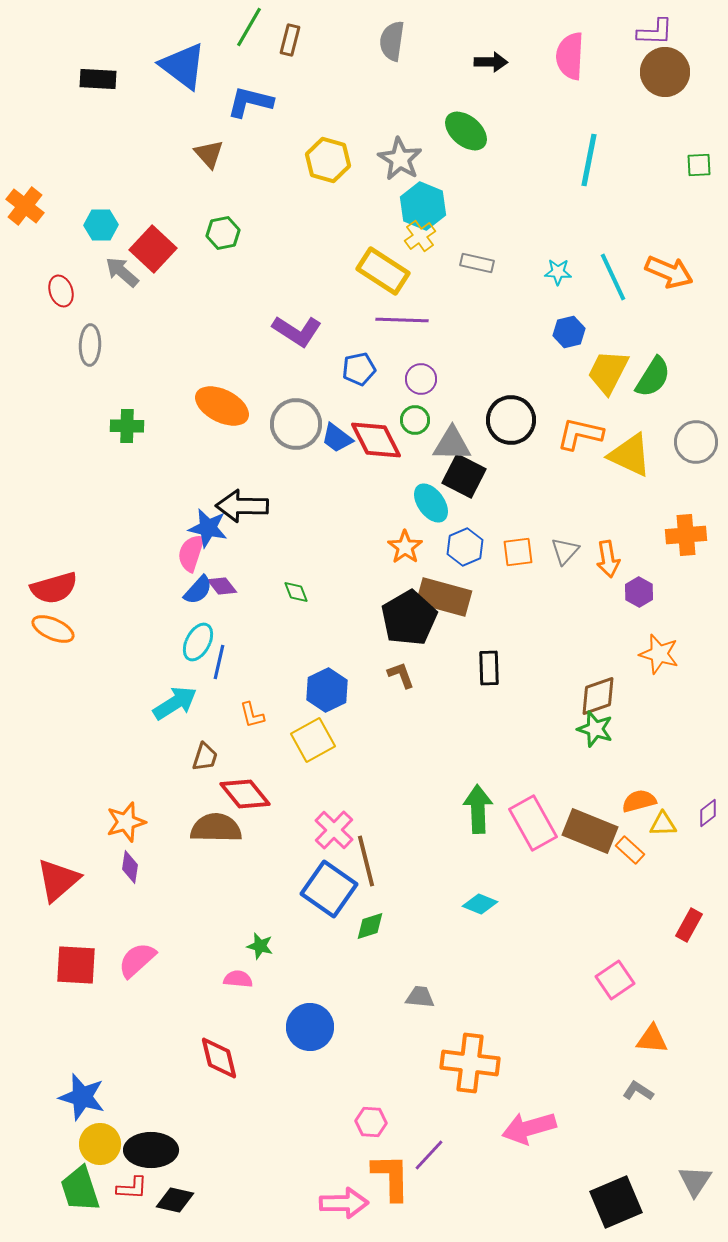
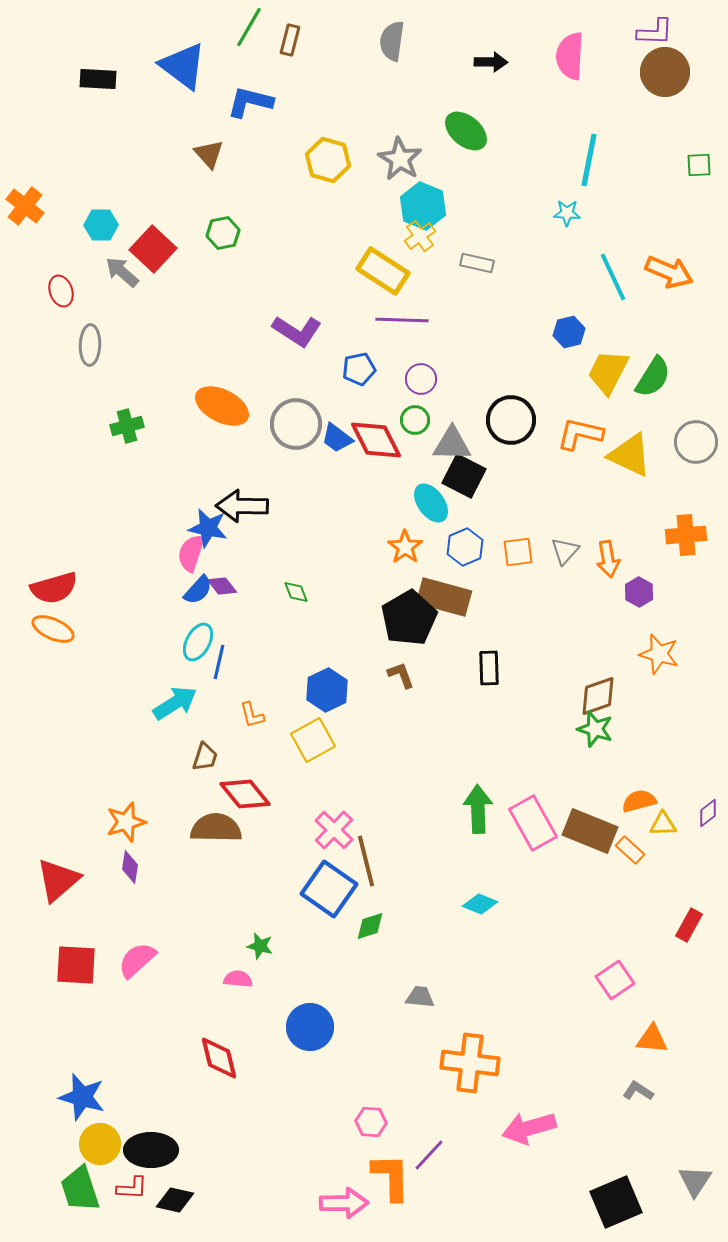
cyan star at (558, 272): moved 9 px right, 59 px up
green cross at (127, 426): rotated 16 degrees counterclockwise
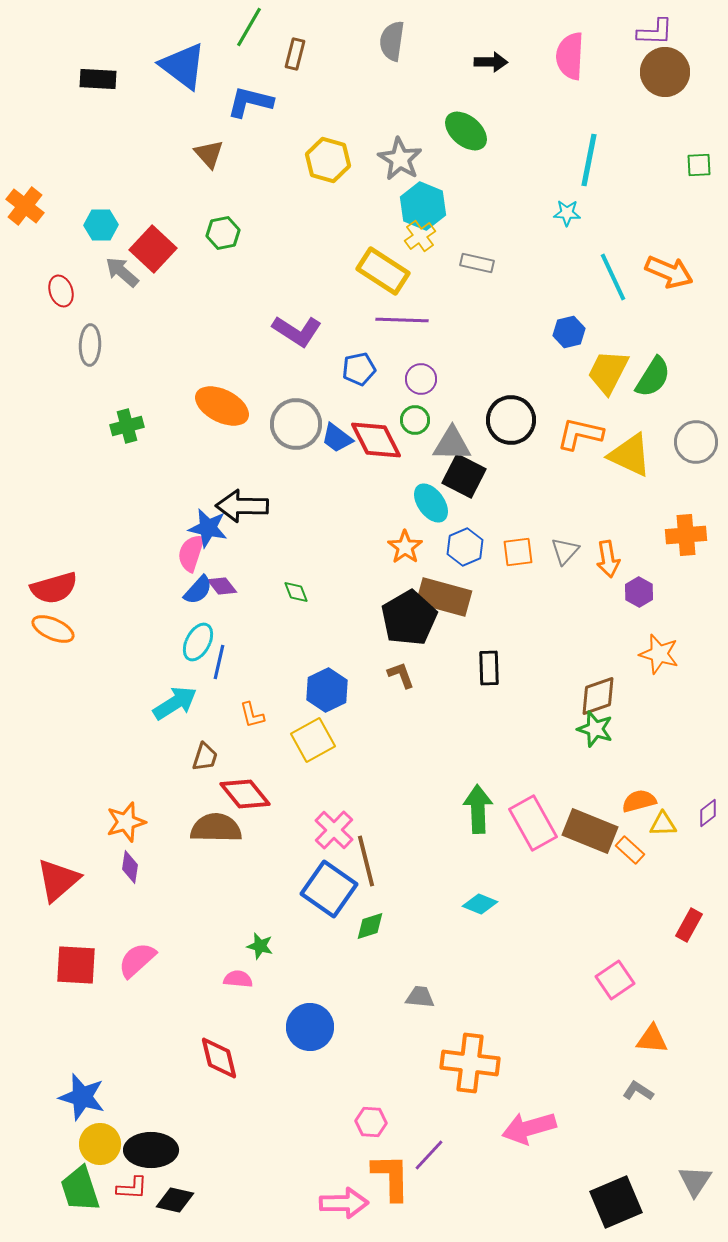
brown rectangle at (290, 40): moved 5 px right, 14 px down
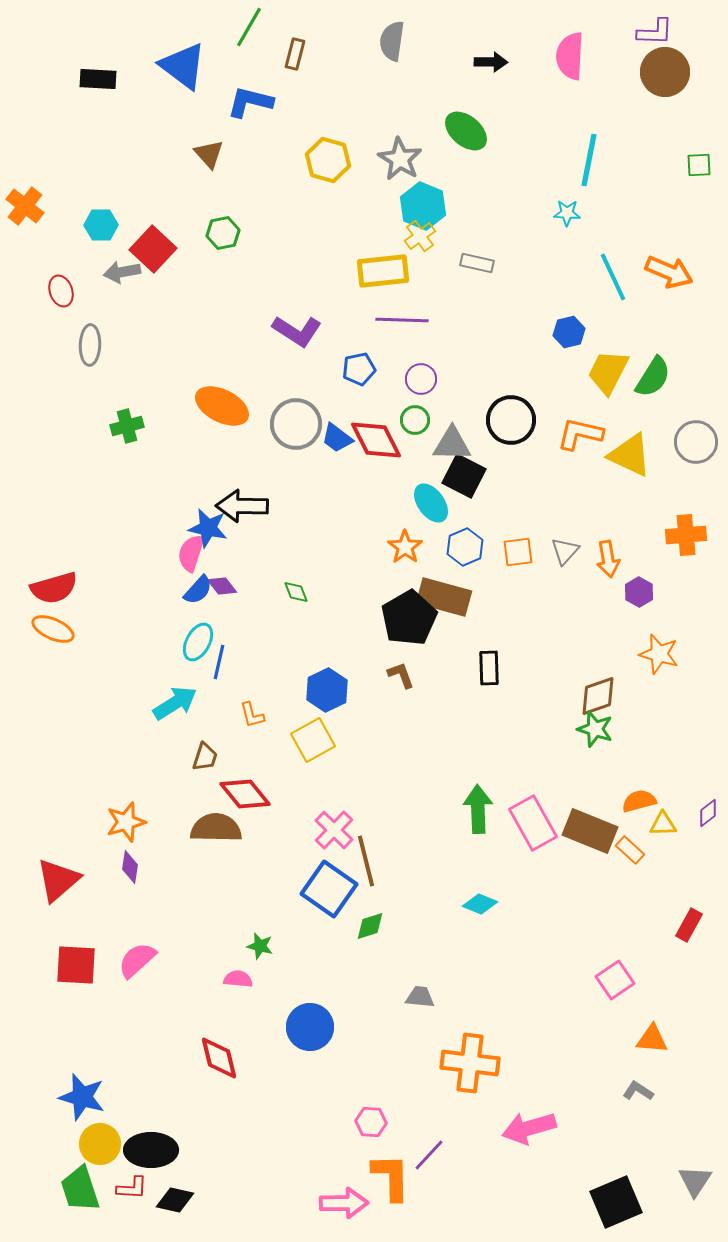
yellow rectangle at (383, 271): rotated 39 degrees counterclockwise
gray arrow at (122, 272): rotated 51 degrees counterclockwise
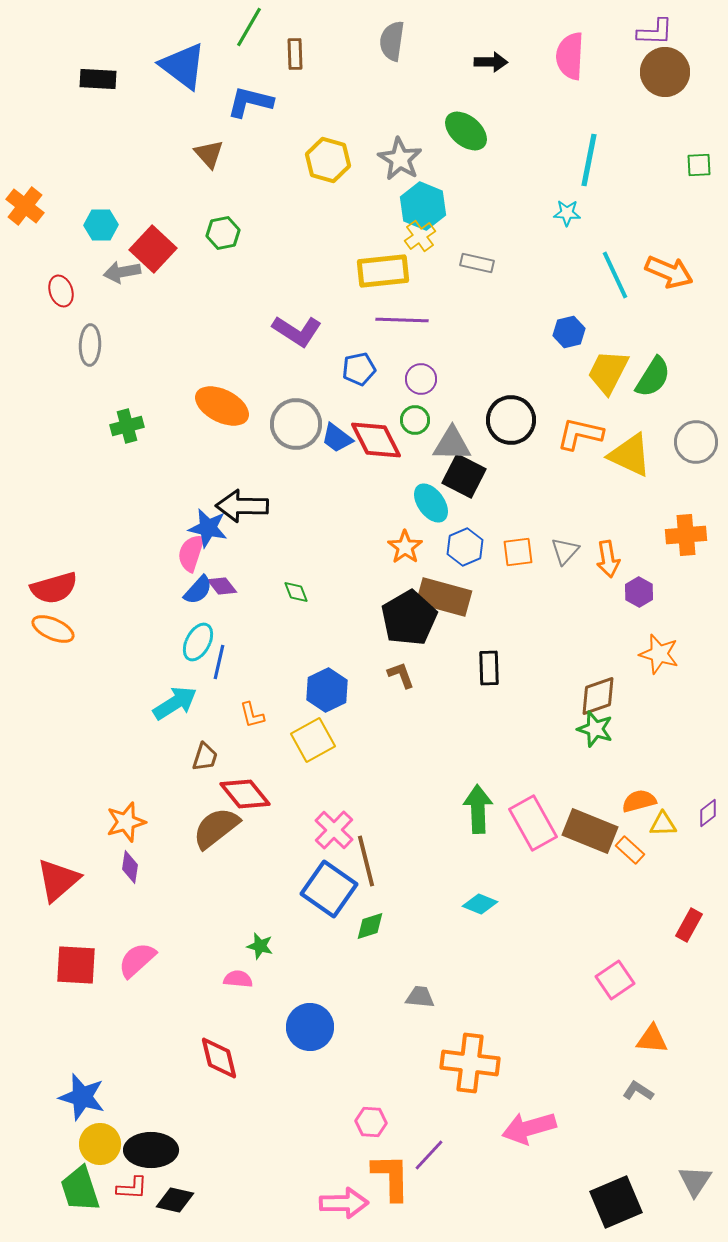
brown rectangle at (295, 54): rotated 16 degrees counterclockwise
cyan line at (613, 277): moved 2 px right, 2 px up
brown semicircle at (216, 828): rotated 39 degrees counterclockwise
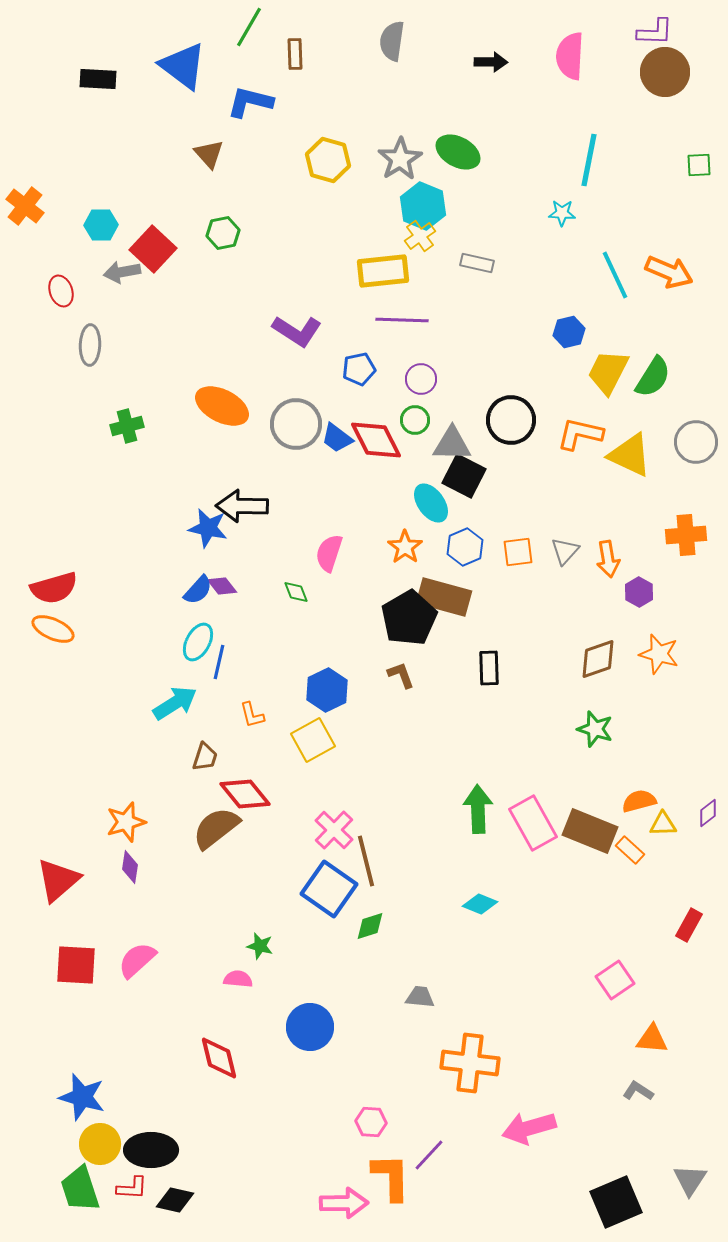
green ellipse at (466, 131): moved 8 px left, 21 px down; rotated 12 degrees counterclockwise
gray star at (400, 159): rotated 9 degrees clockwise
cyan star at (567, 213): moved 5 px left
pink semicircle at (191, 553): moved 138 px right
brown diamond at (598, 696): moved 37 px up
gray triangle at (695, 1181): moved 5 px left, 1 px up
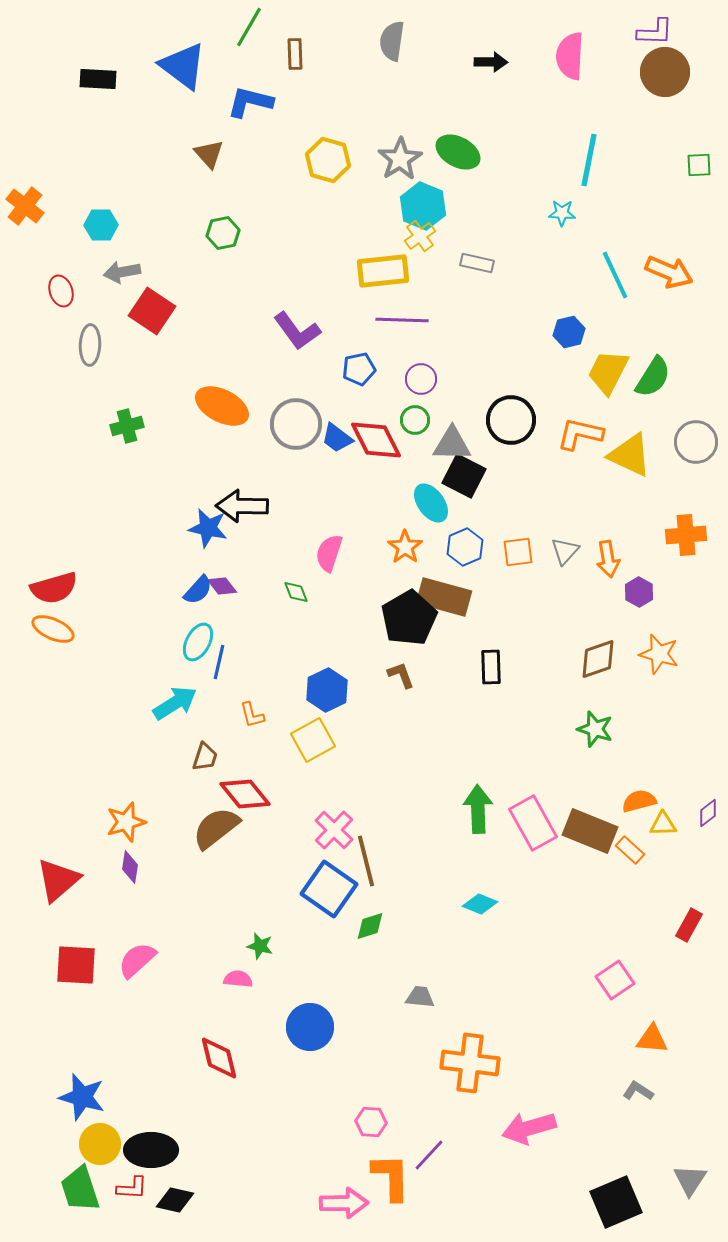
red square at (153, 249): moved 1 px left, 62 px down; rotated 9 degrees counterclockwise
purple L-shape at (297, 331): rotated 21 degrees clockwise
black rectangle at (489, 668): moved 2 px right, 1 px up
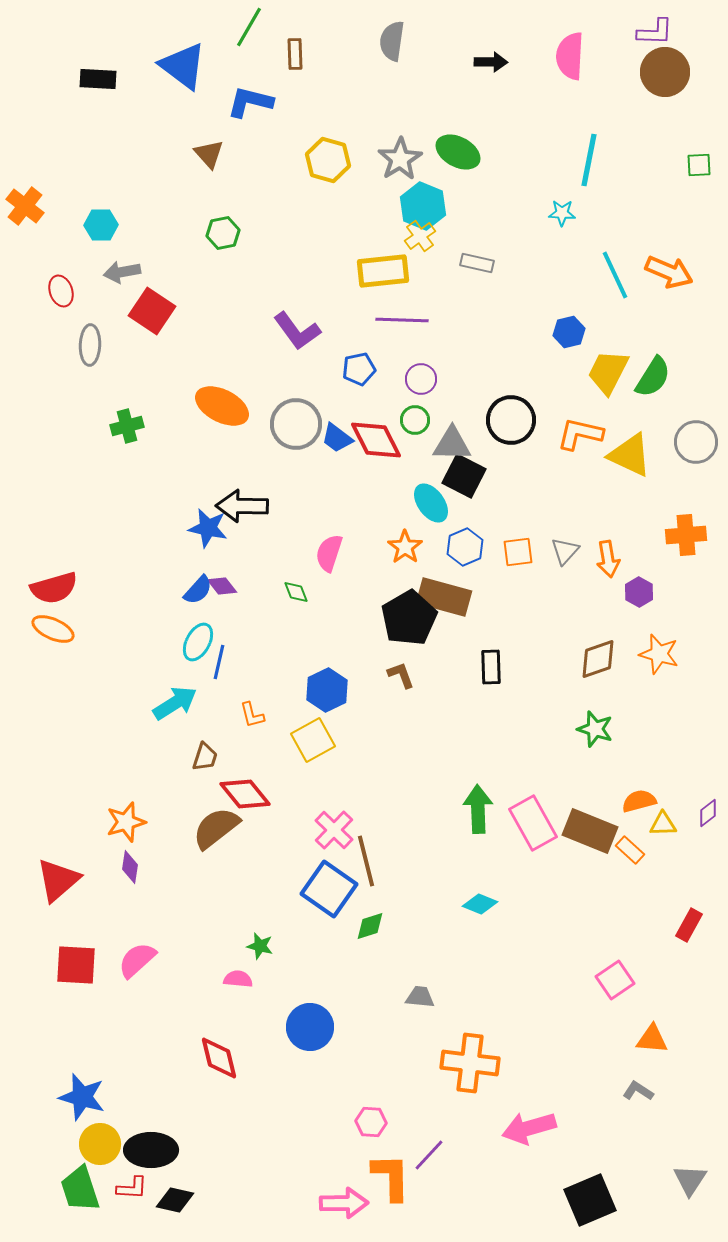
black square at (616, 1202): moved 26 px left, 2 px up
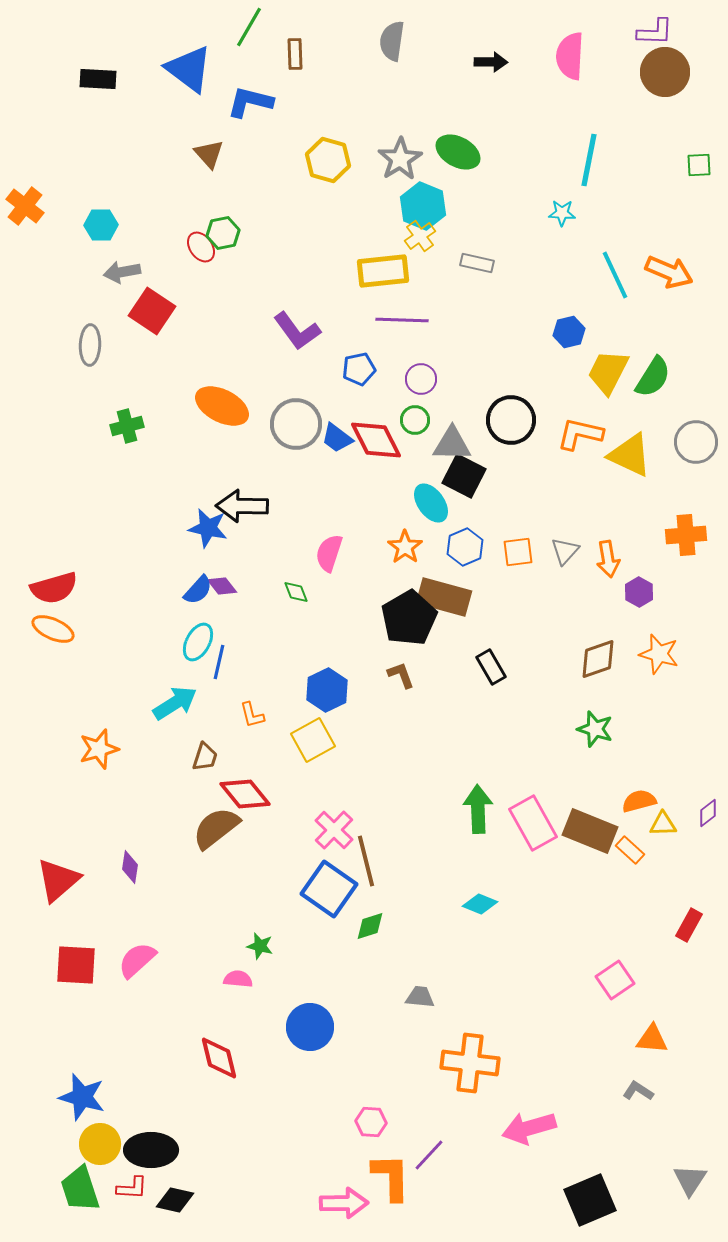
blue triangle at (183, 66): moved 6 px right, 3 px down
red ellipse at (61, 291): moved 140 px right, 44 px up; rotated 16 degrees counterclockwise
black rectangle at (491, 667): rotated 28 degrees counterclockwise
orange star at (126, 822): moved 27 px left, 73 px up
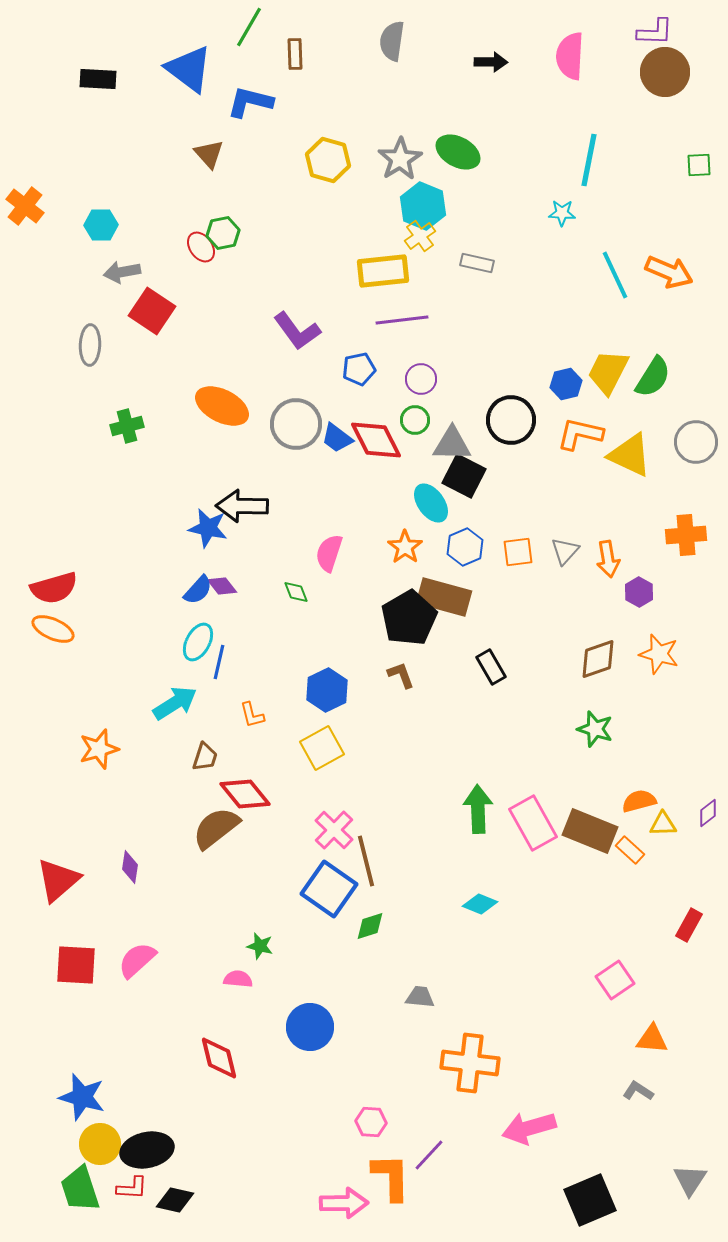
purple line at (402, 320): rotated 9 degrees counterclockwise
blue hexagon at (569, 332): moved 3 px left, 52 px down
yellow square at (313, 740): moved 9 px right, 8 px down
black ellipse at (151, 1150): moved 4 px left; rotated 12 degrees counterclockwise
